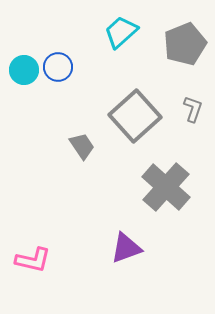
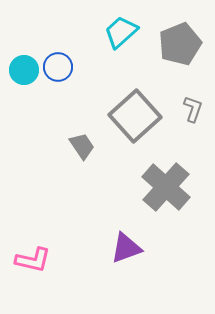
gray pentagon: moved 5 px left
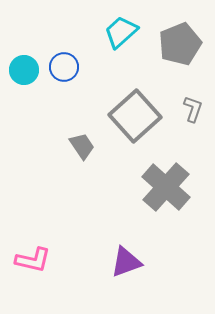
blue circle: moved 6 px right
purple triangle: moved 14 px down
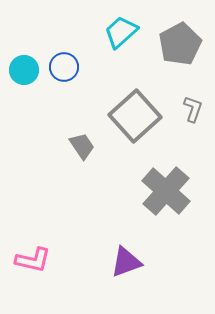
gray pentagon: rotated 6 degrees counterclockwise
gray cross: moved 4 px down
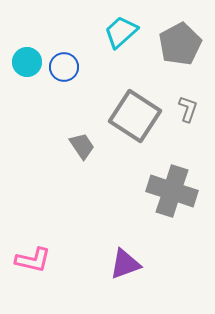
cyan circle: moved 3 px right, 8 px up
gray L-shape: moved 5 px left
gray square: rotated 15 degrees counterclockwise
gray cross: moved 6 px right; rotated 24 degrees counterclockwise
purple triangle: moved 1 px left, 2 px down
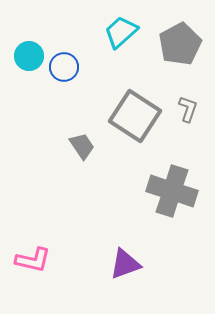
cyan circle: moved 2 px right, 6 px up
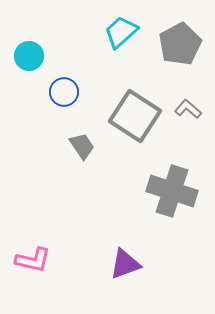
blue circle: moved 25 px down
gray L-shape: rotated 68 degrees counterclockwise
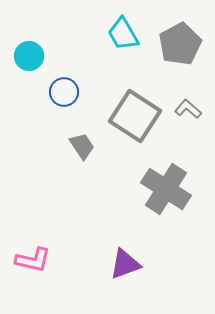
cyan trapezoid: moved 2 px right, 2 px down; rotated 78 degrees counterclockwise
gray cross: moved 6 px left, 2 px up; rotated 15 degrees clockwise
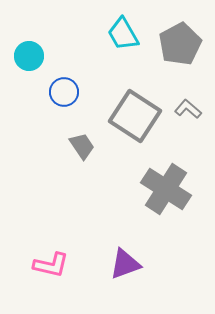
pink L-shape: moved 18 px right, 5 px down
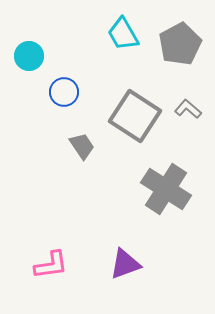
pink L-shape: rotated 21 degrees counterclockwise
